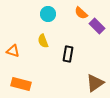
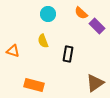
orange rectangle: moved 13 px right, 1 px down
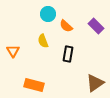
orange semicircle: moved 15 px left, 13 px down
purple rectangle: moved 1 px left
orange triangle: rotated 40 degrees clockwise
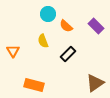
black rectangle: rotated 35 degrees clockwise
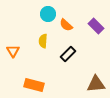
orange semicircle: moved 1 px up
yellow semicircle: rotated 24 degrees clockwise
brown triangle: moved 1 px right, 1 px down; rotated 30 degrees clockwise
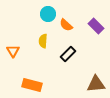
orange rectangle: moved 2 px left
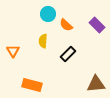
purple rectangle: moved 1 px right, 1 px up
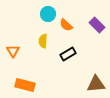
black rectangle: rotated 14 degrees clockwise
orange rectangle: moved 7 px left
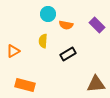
orange semicircle: rotated 32 degrees counterclockwise
orange triangle: rotated 32 degrees clockwise
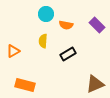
cyan circle: moved 2 px left
brown triangle: moved 1 px left; rotated 18 degrees counterclockwise
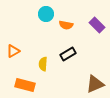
yellow semicircle: moved 23 px down
